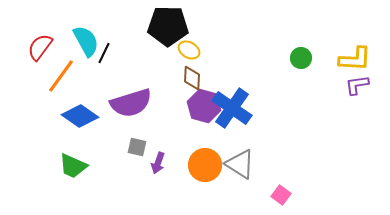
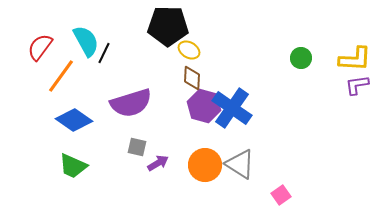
blue diamond: moved 6 px left, 4 px down
purple arrow: rotated 140 degrees counterclockwise
pink square: rotated 18 degrees clockwise
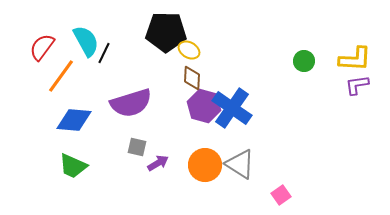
black pentagon: moved 2 px left, 6 px down
red semicircle: moved 2 px right
green circle: moved 3 px right, 3 px down
blue diamond: rotated 30 degrees counterclockwise
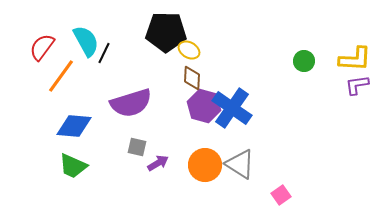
blue diamond: moved 6 px down
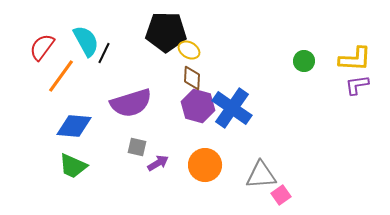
purple hexagon: moved 6 px left
gray triangle: moved 21 px right, 11 px down; rotated 36 degrees counterclockwise
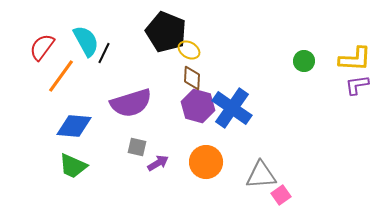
black pentagon: rotated 21 degrees clockwise
orange circle: moved 1 px right, 3 px up
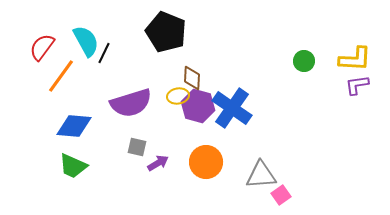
yellow ellipse: moved 11 px left, 46 px down; rotated 40 degrees counterclockwise
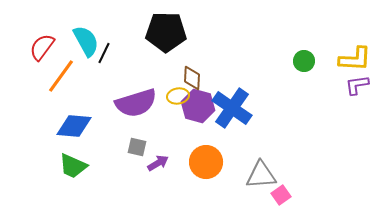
black pentagon: rotated 21 degrees counterclockwise
purple semicircle: moved 5 px right
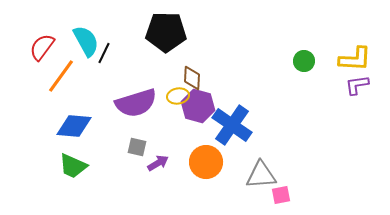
blue cross: moved 17 px down
pink square: rotated 24 degrees clockwise
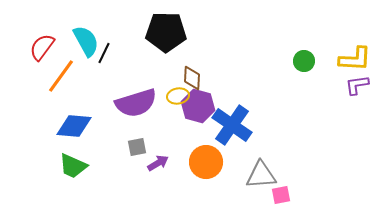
gray square: rotated 24 degrees counterclockwise
